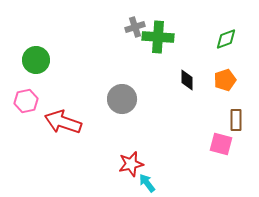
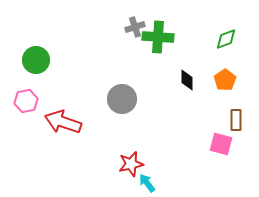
orange pentagon: rotated 15 degrees counterclockwise
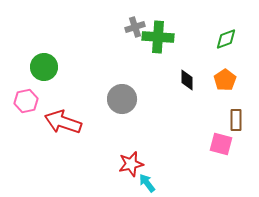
green circle: moved 8 px right, 7 px down
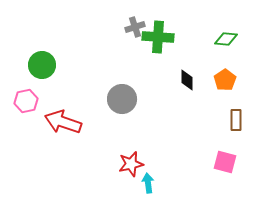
green diamond: rotated 25 degrees clockwise
green circle: moved 2 px left, 2 px up
pink square: moved 4 px right, 18 px down
cyan arrow: moved 1 px right; rotated 30 degrees clockwise
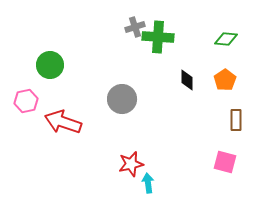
green circle: moved 8 px right
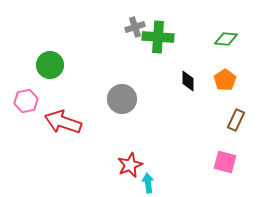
black diamond: moved 1 px right, 1 px down
brown rectangle: rotated 25 degrees clockwise
red star: moved 1 px left, 1 px down; rotated 10 degrees counterclockwise
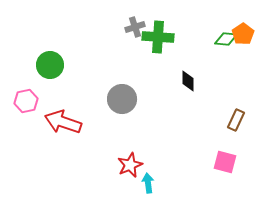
orange pentagon: moved 18 px right, 46 px up
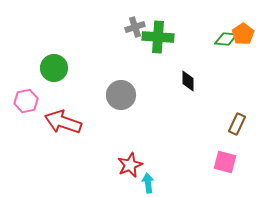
green circle: moved 4 px right, 3 px down
gray circle: moved 1 px left, 4 px up
brown rectangle: moved 1 px right, 4 px down
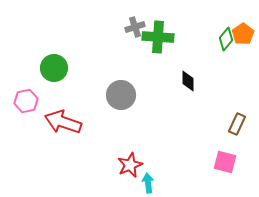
green diamond: rotated 55 degrees counterclockwise
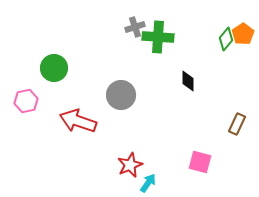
red arrow: moved 15 px right, 1 px up
pink square: moved 25 px left
cyan arrow: rotated 42 degrees clockwise
